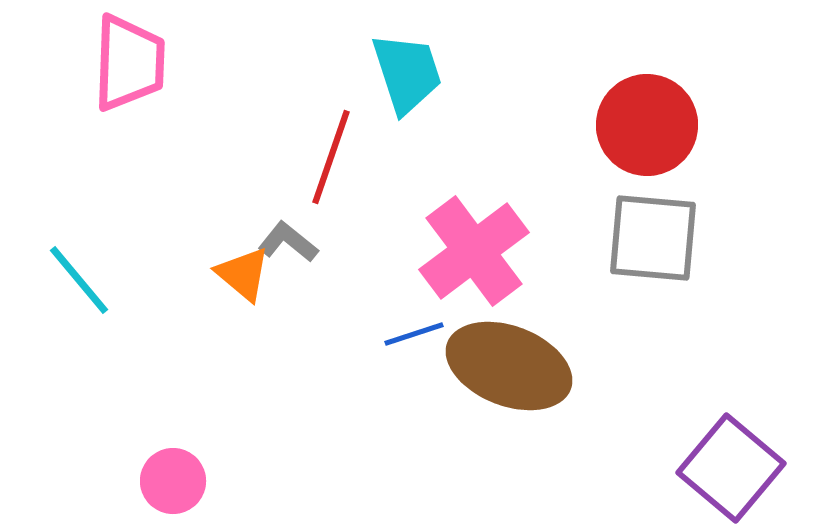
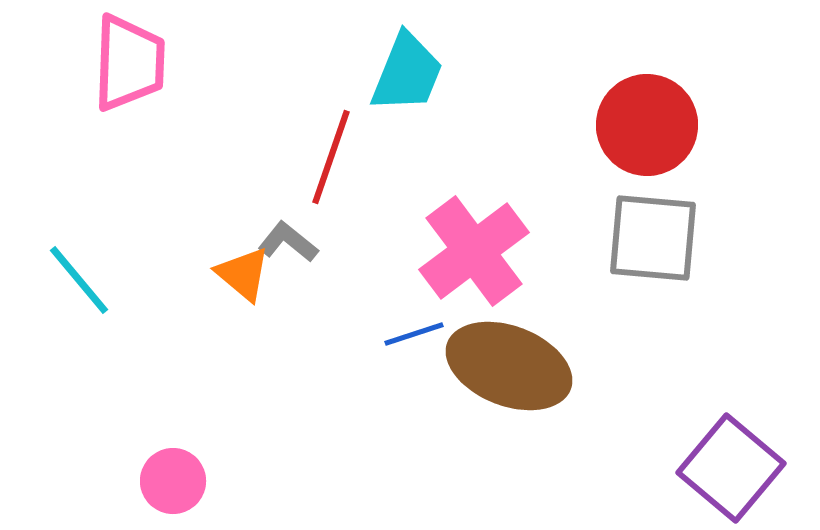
cyan trapezoid: rotated 40 degrees clockwise
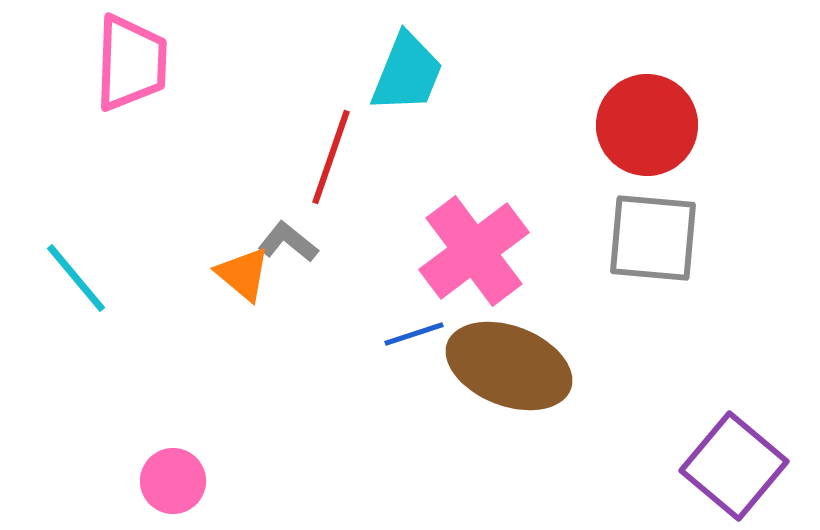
pink trapezoid: moved 2 px right
cyan line: moved 3 px left, 2 px up
purple square: moved 3 px right, 2 px up
